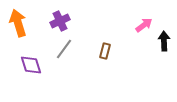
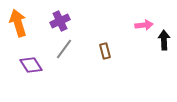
pink arrow: rotated 30 degrees clockwise
black arrow: moved 1 px up
brown rectangle: rotated 28 degrees counterclockwise
purple diamond: rotated 15 degrees counterclockwise
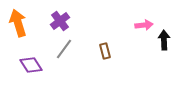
purple cross: rotated 12 degrees counterclockwise
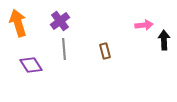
gray line: rotated 40 degrees counterclockwise
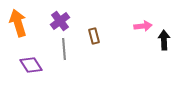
pink arrow: moved 1 px left, 1 px down
brown rectangle: moved 11 px left, 15 px up
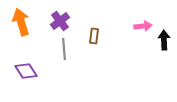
orange arrow: moved 3 px right, 1 px up
brown rectangle: rotated 21 degrees clockwise
purple diamond: moved 5 px left, 6 px down
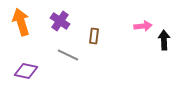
purple cross: rotated 18 degrees counterclockwise
gray line: moved 4 px right, 6 px down; rotated 60 degrees counterclockwise
purple diamond: rotated 45 degrees counterclockwise
